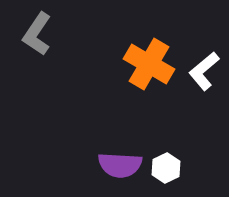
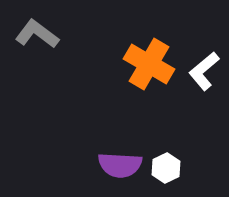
gray L-shape: rotated 93 degrees clockwise
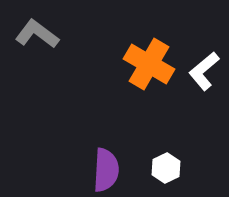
purple semicircle: moved 14 px left, 5 px down; rotated 90 degrees counterclockwise
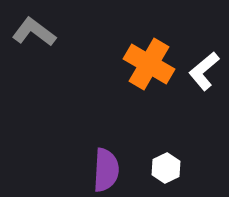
gray L-shape: moved 3 px left, 2 px up
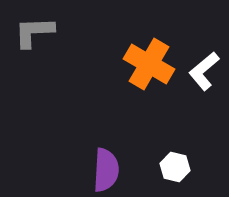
gray L-shape: rotated 39 degrees counterclockwise
white hexagon: moved 9 px right, 1 px up; rotated 20 degrees counterclockwise
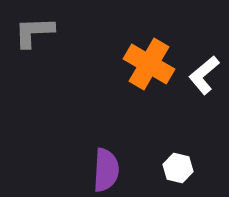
white L-shape: moved 4 px down
white hexagon: moved 3 px right, 1 px down
